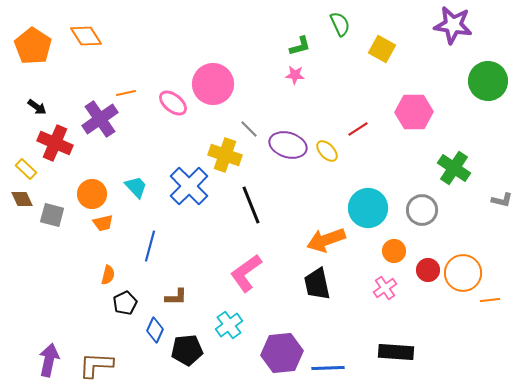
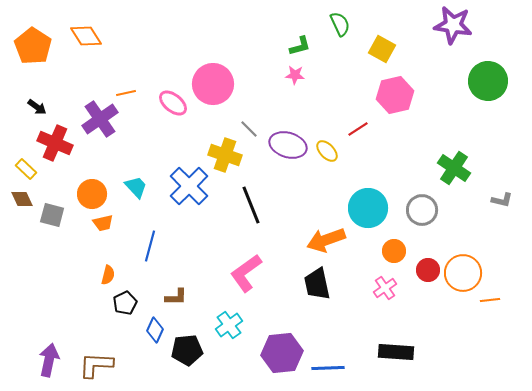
pink hexagon at (414, 112): moved 19 px left, 17 px up; rotated 12 degrees counterclockwise
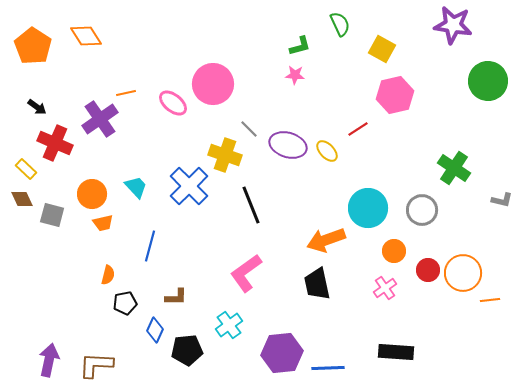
black pentagon at (125, 303): rotated 15 degrees clockwise
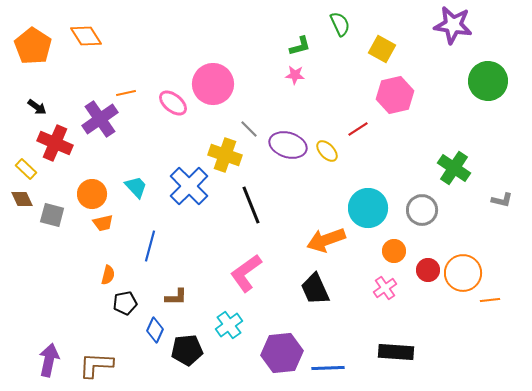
black trapezoid at (317, 284): moved 2 px left, 5 px down; rotated 12 degrees counterclockwise
